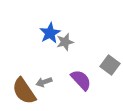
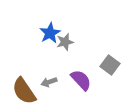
gray arrow: moved 5 px right
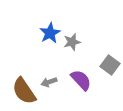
gray star: moved 7 px right
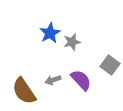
gray arrow: moved 4 px right, 2 px up
